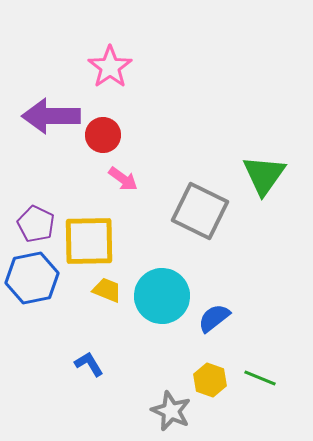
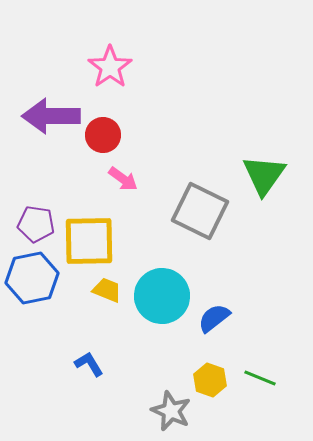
purple pentagon: rotated 18 degrees counterclockwise
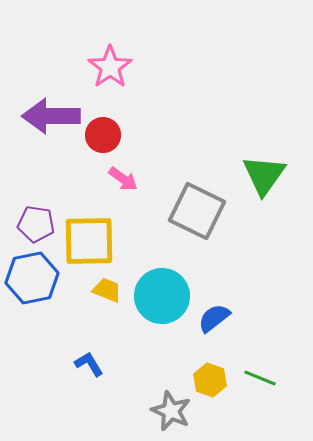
gray square: moved 3 px left
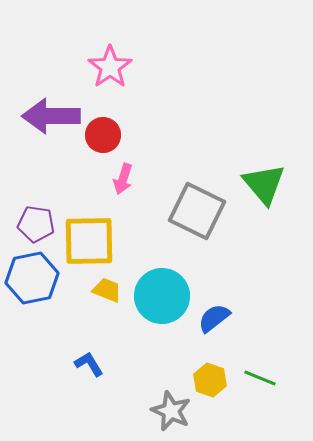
green triangle: moved 9 px down; rotated 15 degrees counterclockwise
pink arrow: rotated 72 degrees clockwise
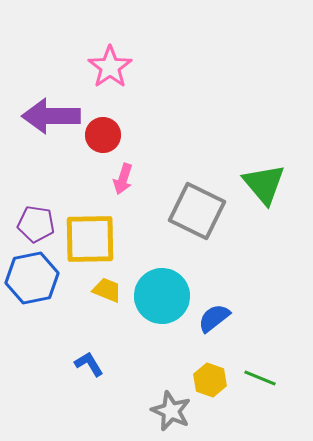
yellow square: moved 1 px right, 2 px up
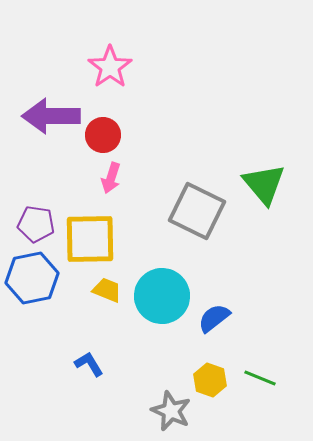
pink arrow: moved 12 px left, 1 px up
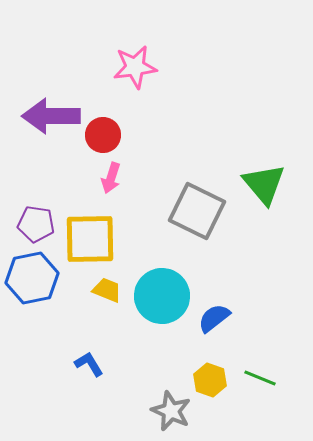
pink star: moved 25 px right; rotated 27 degrees clockwise
